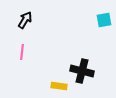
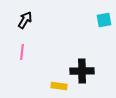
black cross: rotated 15 degrees counterclockwise
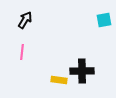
yellow rectangle: moved 6 px up
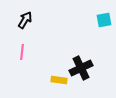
black cross: moved 1 px left, 3 px up; rotated 25 degrees counterclockwise
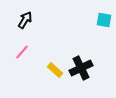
cyan square: rotated 21 degrees clockwise
pink line: rotated 35 degrees clockwise
yellow rectangle: moved 4 px left, 10 px up; rotated 35 degrees clockwise
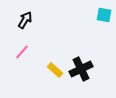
cyan square: moved 5 px up
black cross: moved 1 px down
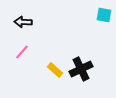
black arrow: moved 2 px left, 2 px down; rotated 120 degrees counterclockwise
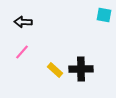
black cross: rotated 25 degrees clockwise
